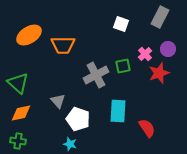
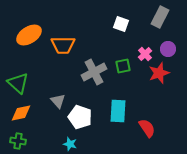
gray cross: moved 2 px left, 3 px up
white pentagon: moved 2 px right, 2 px up
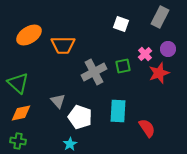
cyan star: rotated 24 degrees clockwise
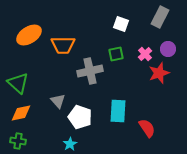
green square: moved 7 px left, 12 px up
gray cross: moved 4 px left, 1 px up; rotated 15 degrees clockwise
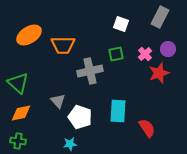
cyan star: rotated 24 degrees clockwise
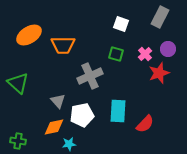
green square: rotated 28 degrees clockwise
gray cross: moved 5 px down; rotated 10 degrees counterclockwise
orange diamond: moved 33 px right, 14 px down
white pentagon: moved 2 px right, 2 px up; rotated 30 degrees counterclockwise
red semicircle: moved 2 px left, 4 px up; rotated 78 degrees clockwise
cyan star: moved 1 px left
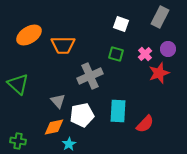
green triangle: moved 1 px down
cyan star: rotated 24 degrees counterclockwise
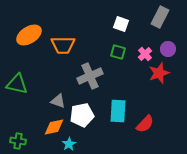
green square: moved 2 px right, 2 px up
green triangle: moved 1 px left; rotated 30 degrees counterclockwise
gray triangle: rotated 28 degrees counterclockwise
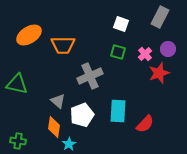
gray triangle: rotated 21 degrees clockwise
white pentagon: rotated 10 degrees counterclockwise
orange diamond: rotated 70 degrees counterclockwise
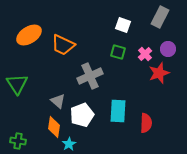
white square: moved 2 px right, 1 px down
orange trapezoid: rotated 25 degrees clockwise
green triangle: rotated 45 degrees clockwise
red semicircle: moved 1 px right, 1 px up; rotated 42 degrees counterclockwise
